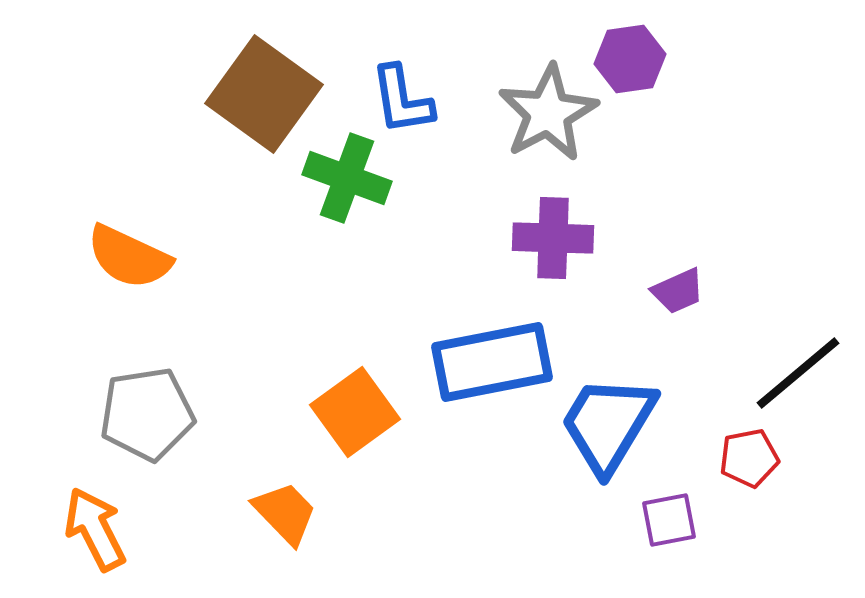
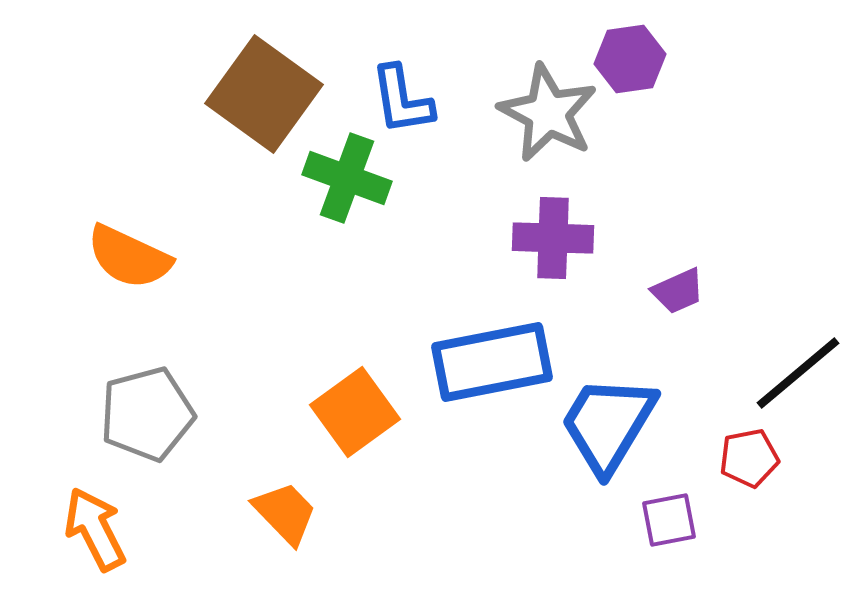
gray star: rotated 16 degrees counterclockwise
gray pentagon: rotated 6 degrees counterclockwise
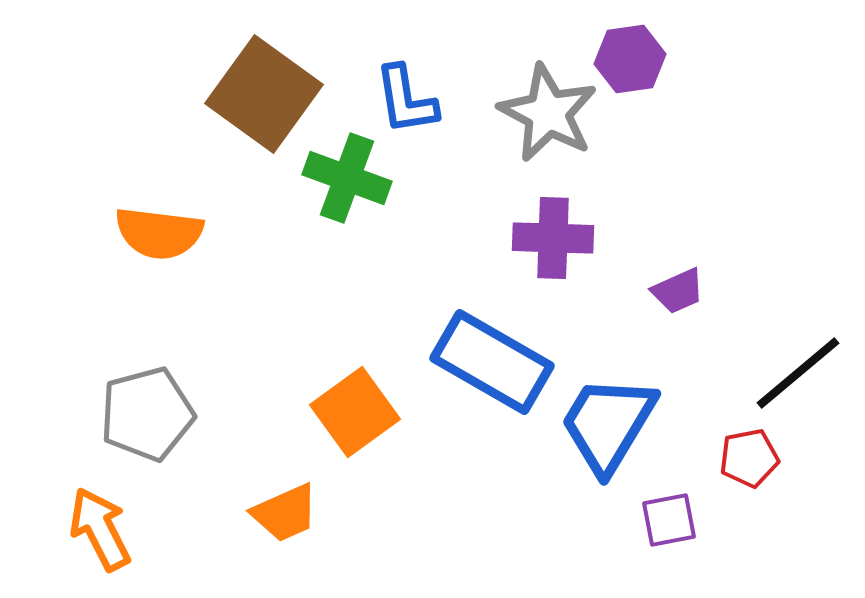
blue L-shape: moved 4 px right
orange semicircle: moved 30 px right, 24 px up; rotated 18 degrees counterclockwise
blue rectangle: rotated 41 degrees clockwise
orange trapezoid: rotated 110 degrees clockwise
orange arrow: moved 5 px right
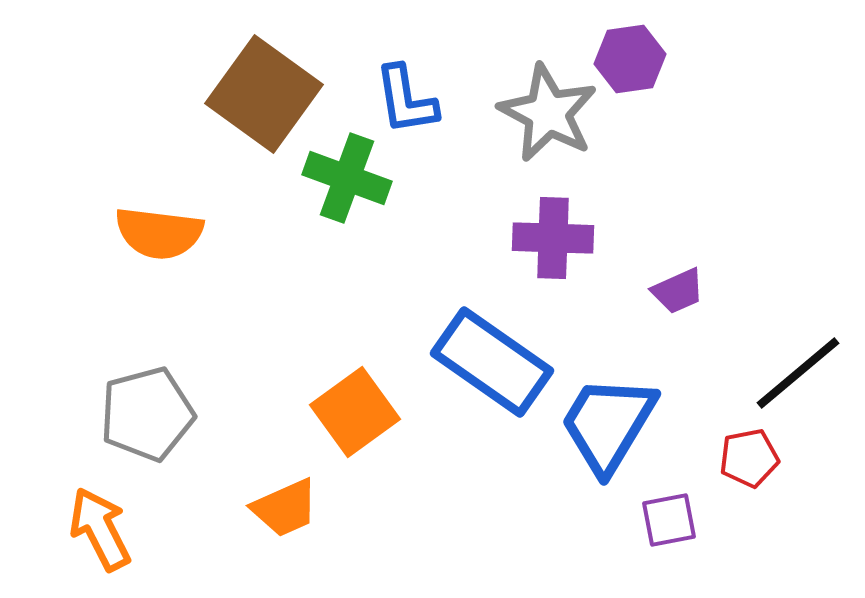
blue rectangle: rotated 5 degrees clockwise
orange trapezoid: moved 5 px up
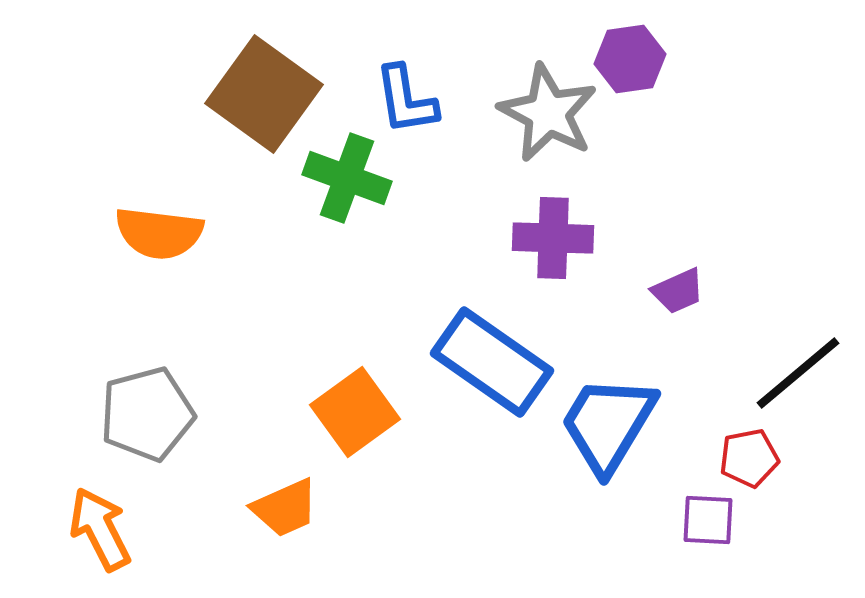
purple square: moved 39 px right; rotated 14 degrees clockwise
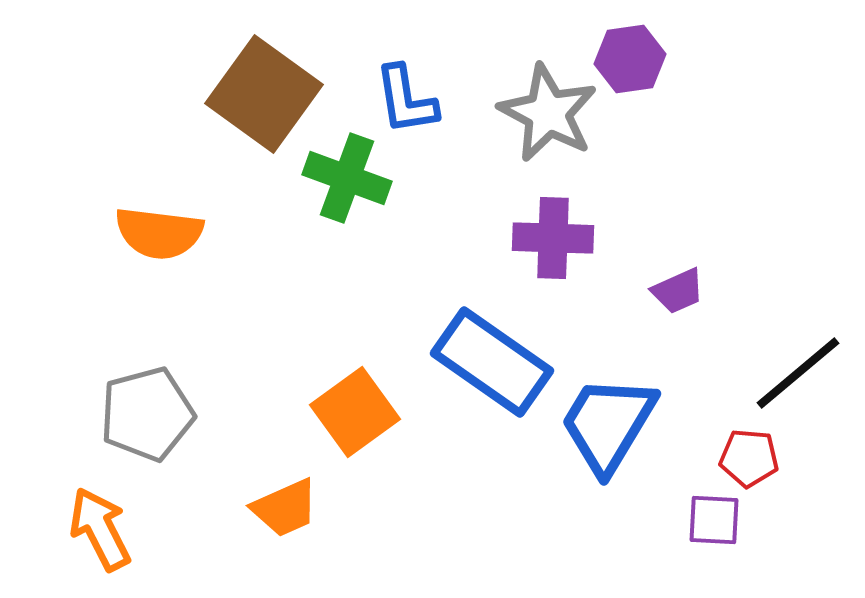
red pentagon: rotated 16 degrees clockwise
purple square: moved 6 px right
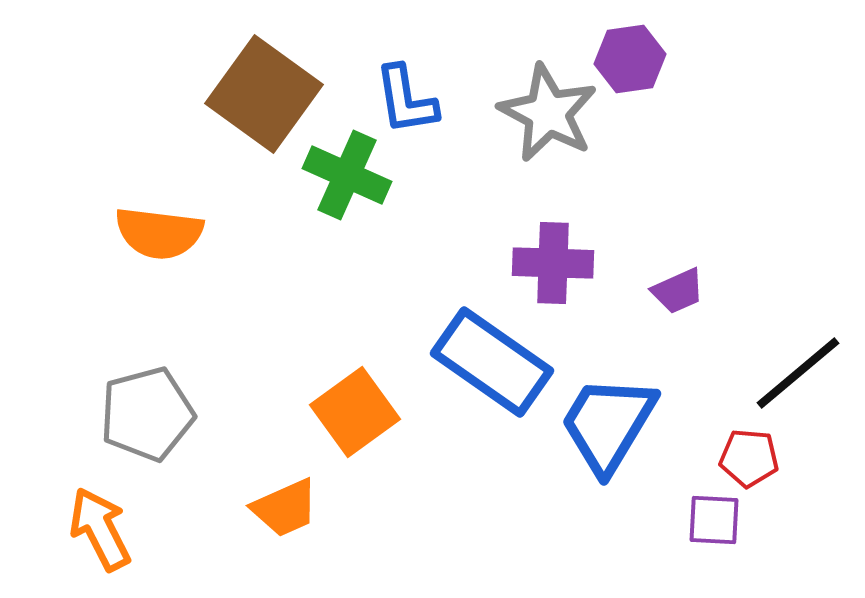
green cross: moved 3 px up; rotated 4 degrees clockwise
purple cross: moved 25 px down
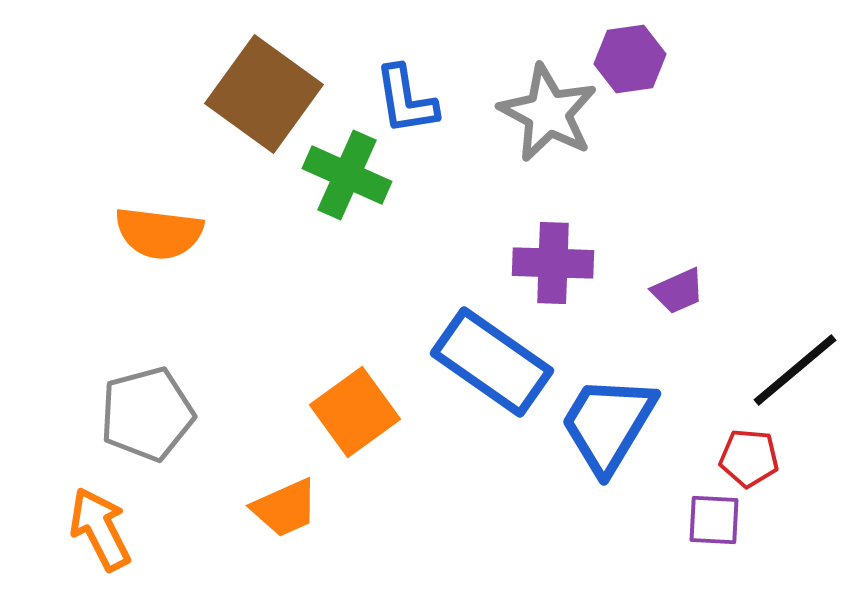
black line: moved 3 px left, 3 px up
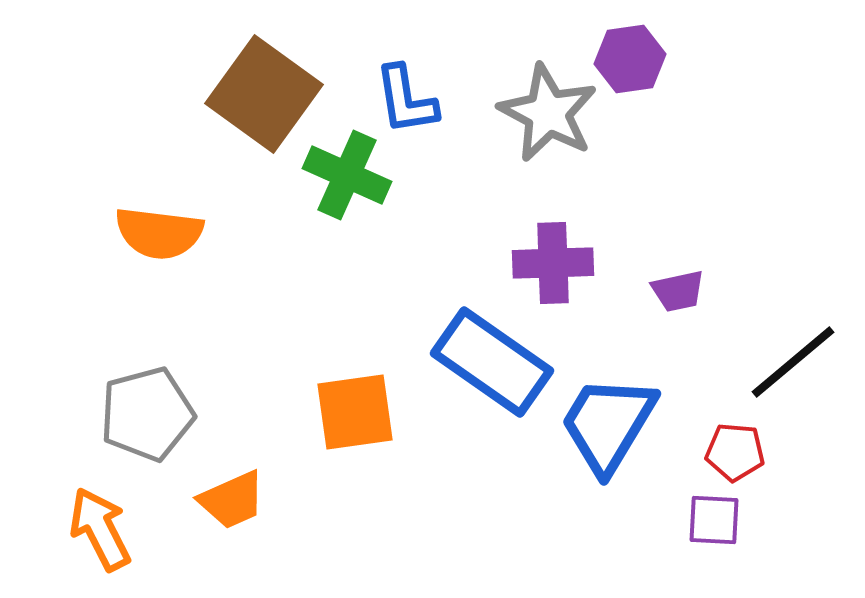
purple cross: rotated 4 degrees counterclockwise
purple trapezoid: rotated 12 degrees clockwise
black line: moved 2 px left, 8 px up
orange square: rotated 28 degrees clockwise
red pentagon: moved 14 px left, 6 px up
orange trapezoid: moved 53 px left, 8 px up
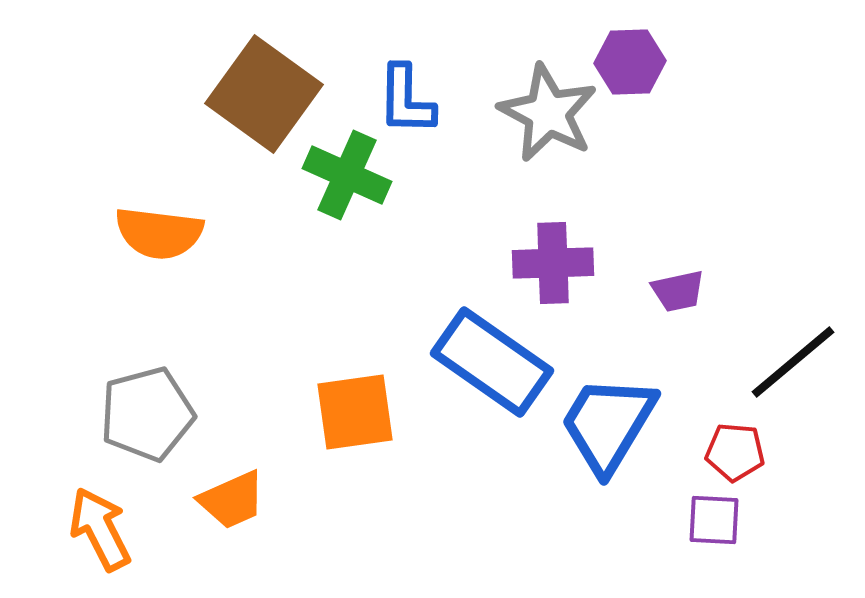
purple hexagon: moved 3 px down; rotated 6 degrees clockwise
blue L-shape: rotated 10 degrees clockwise
